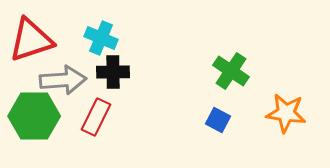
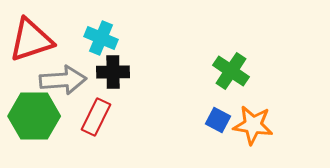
orange star: moved 33 px left, 12 px down
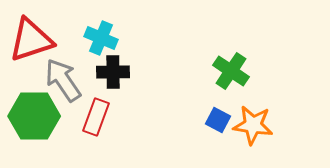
gray arrow: rotated 120 degrees counterclockwise
red rectangle: rotated 6 degrees counterclockwise
